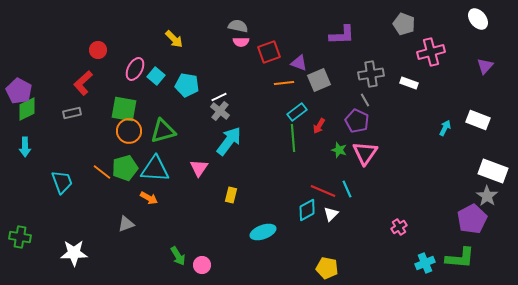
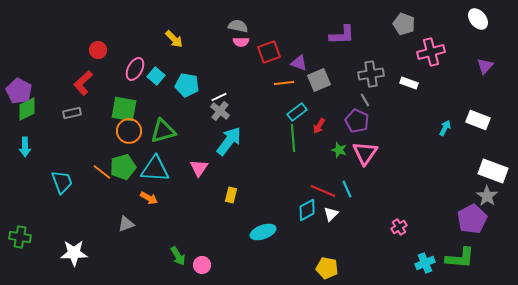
green pentagon at (125, 168): moved 2 px left, 1 px up
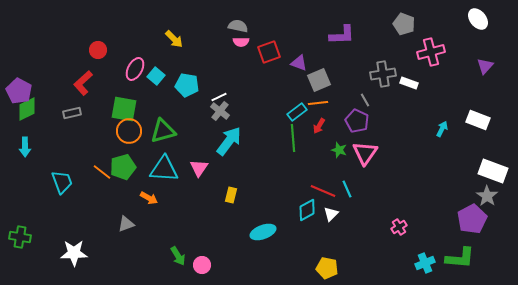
gray cross at (371, 74): moved 12 px right
orange line at (284, 83): moved 34 px right, 20 px down
cyan arrow at (445, 128): moved 3 px left, 1 px down
cyan triangle at (155, 169): moved 9 px right
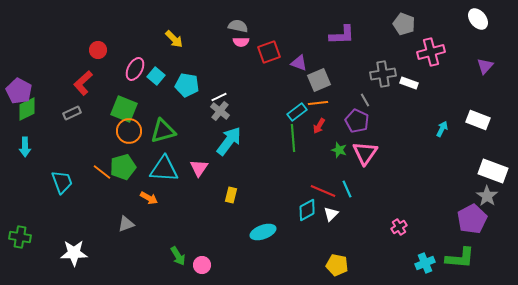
green square at (124, 109): rotated 12 degrees clockwise
gray rectangle at (72, 113): rotated 12 degrees counterclockwise
yellow pentagon at (327, 268): moved 10 px right, 3 px up
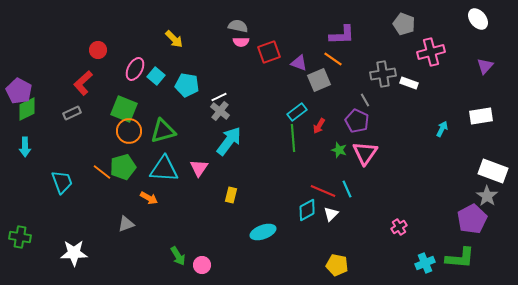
orange line at (318, 103): moved 15 px right, 44 px up; rotated 42 degrees clockwise
white rectangle at (478, 120): moved 3 px right, 4 px up; rotated 30 degrees counterclockwise
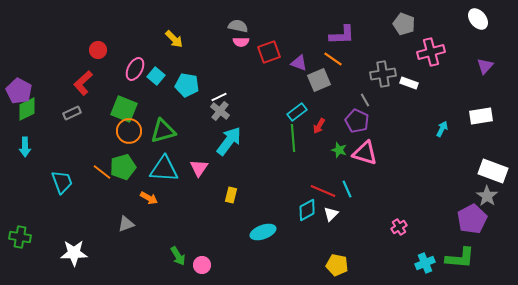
pink triangle at (365, 153): rotated 48 degrees counterclockwise
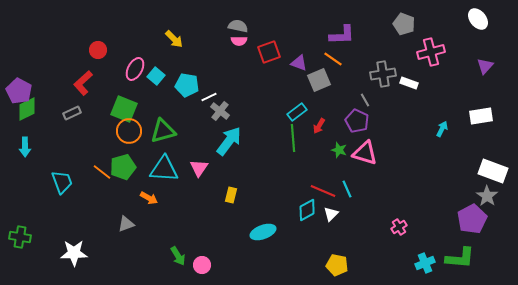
pink semicircle at (241, 42): moved 2 px left, 1 px up
white line at (219, 97): moved 10 px left
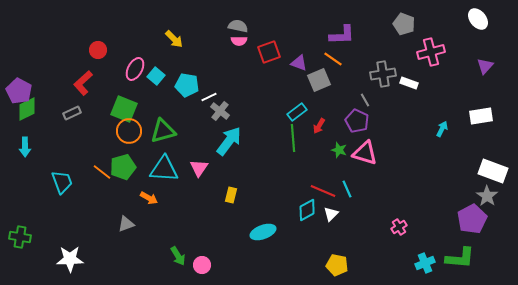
white star at (74, 253): moved 4 px left, 6 px down
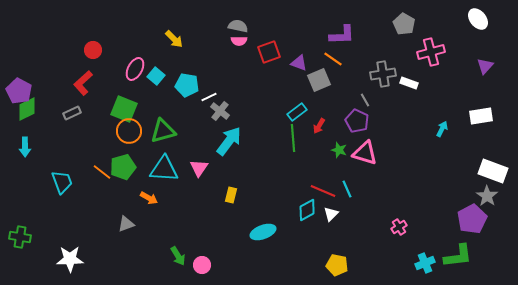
gray pentagon at (404, 24): rotated 10 degrees clockwise
red circle at (98, 50): moved 5 px left
green L-shape at (460, 258): moved 2 px left, 2 px up; rotated 12 degrees counterclockwise
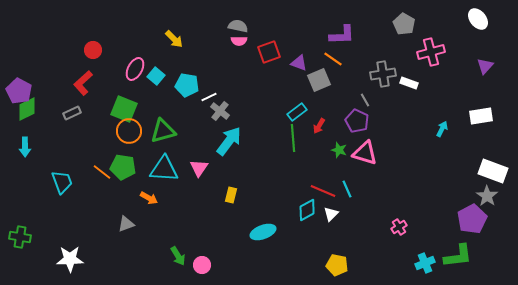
green pentagon at (123, 167): rotated 25 degrees clockwise
